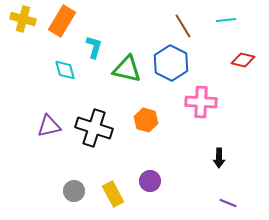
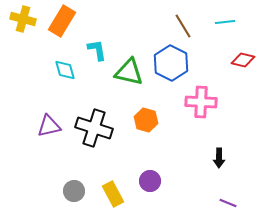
cyan line: moved 1 px left, 2 px down
cyan L-shape: moved 3 px right, 3 px down; rotated 25 degrees counterclockwise
green triangle: moved 2 px right, 3 px down
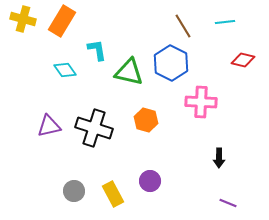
cyan diamond: rotated 20 degrees counterclockwise
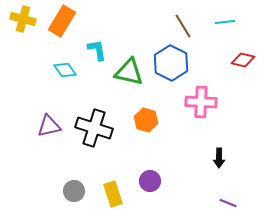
yellow rectangle: rotated 10 degrees clockwise
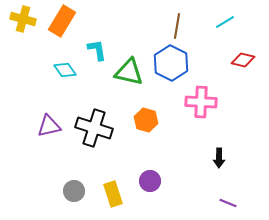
cyan line: rotated 24 degrees counterclockwise
brown line: moved 6 px left; rotated 40 degrees clockwise
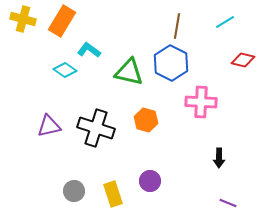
cyan L-shape: moved 8 px left; rotated 45 degrees counterclockwise
cyan diamond: rotated 20 degrees counterclockwise
black cross: moved 2 px right
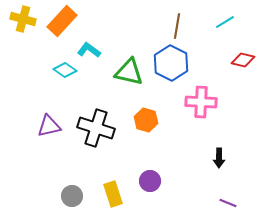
orange rectangle: rotated 12 degrees clockwise
gray circle: moved 2 px left, 5 px down
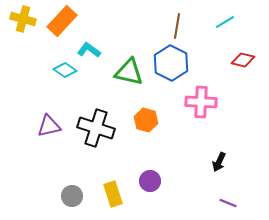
black arrow: moved 4 px down; rotated 24 degrees clockwise
